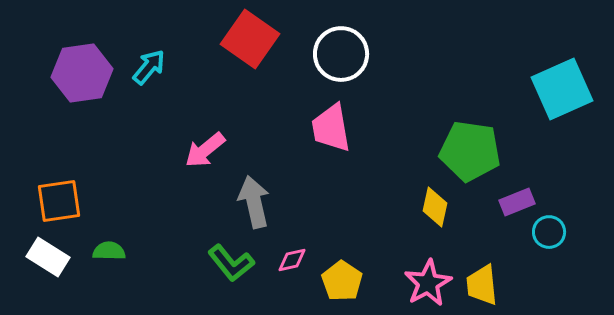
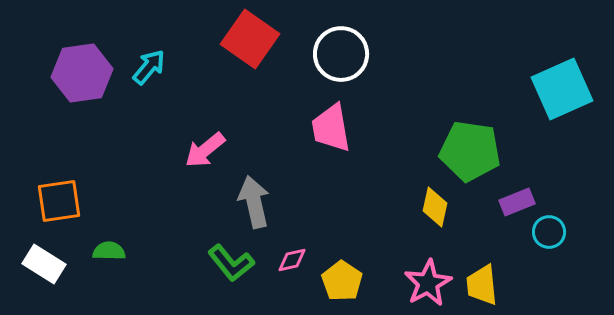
white rectangle: moved 4 px left, 7 px down
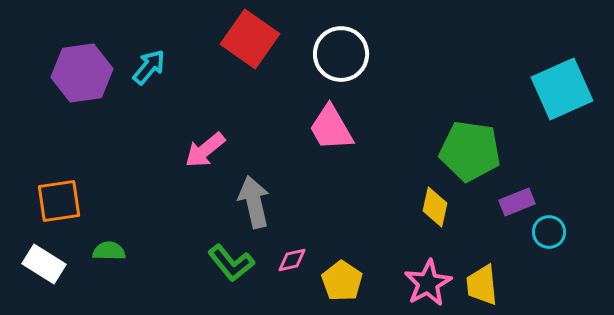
pink trapezoid: rotated 20 degrees counterclockwise
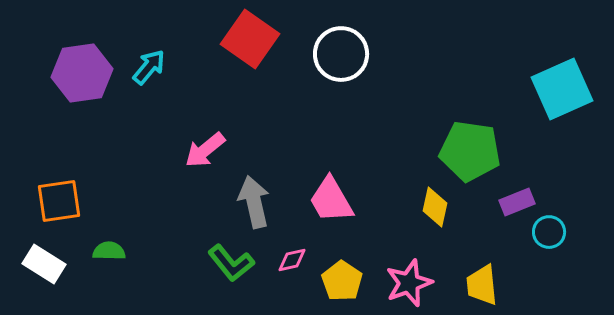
pink trapezoid: moved 72 px down
pink star: moved 19 px left; rotated 9 degrees clockwise
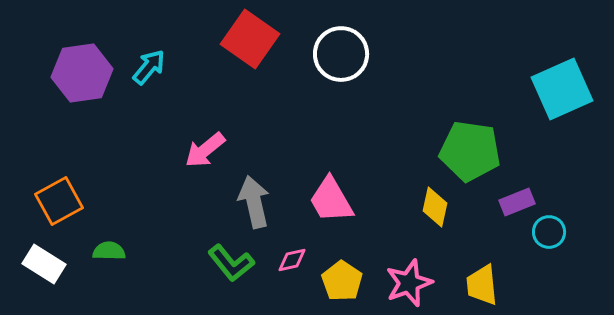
orange square: rotated 21 degrees counterclockwise
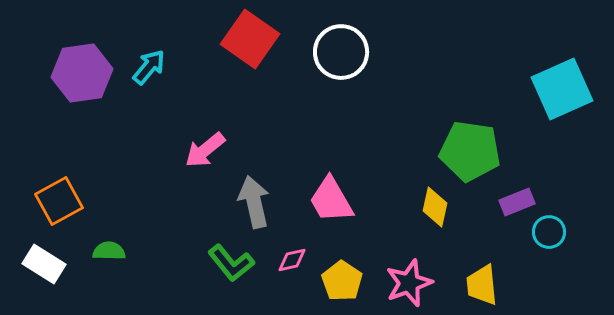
white circle: moved 2 px up
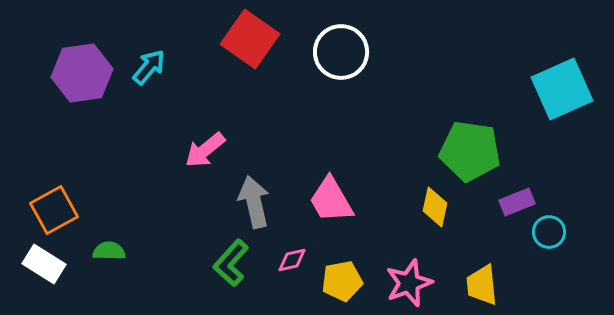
orange square: moved 5 px left, 9 px down
green L-shape: rotated 81 degrees clockwise
yellow pentagon: rotated 27 degrees clockwise
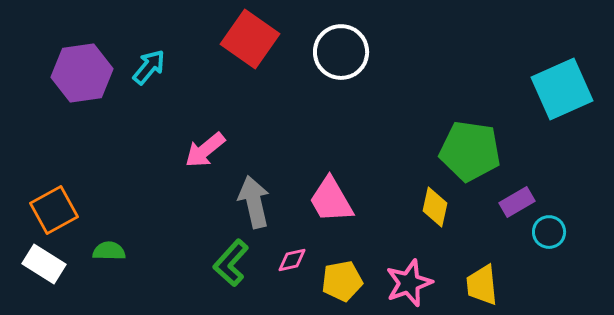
purple rectangle: rotated 8 degrees counterclockwise
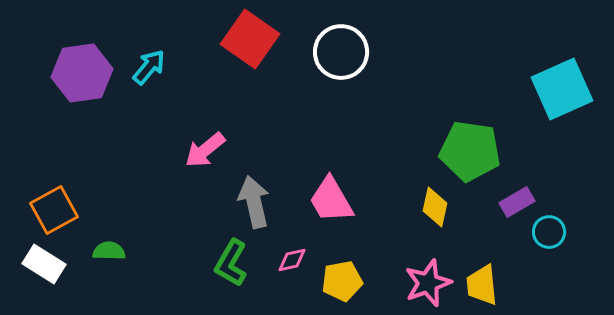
green L-shape: rotated 12 degrees counterclockwise
pink star: moved 19 px right
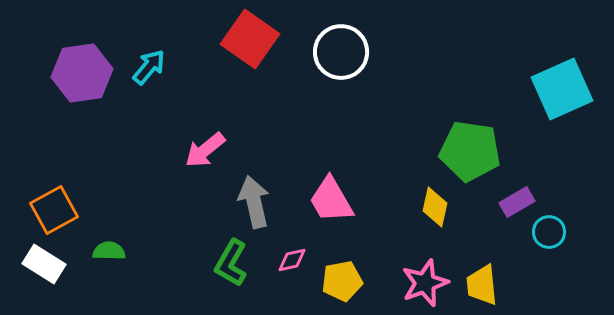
pink star: moved 3 px left
